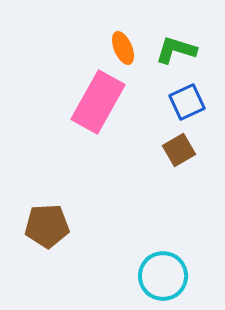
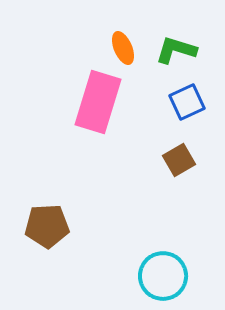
pink rectangle: rotated 12 degrees counterclockwise
brown square: moved 10 px down
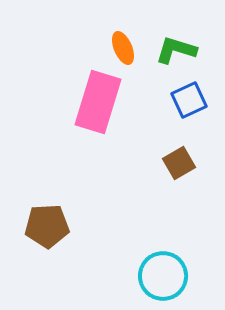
blue square: moved 2 px right, 2 px up
brown square: moved 3 px down
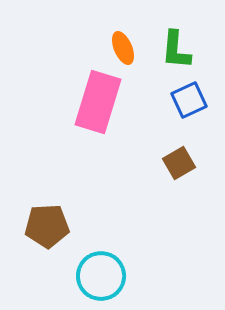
green L-shape: rotated 102 degrees counterclockwise
cyan circle: moved 62 px left
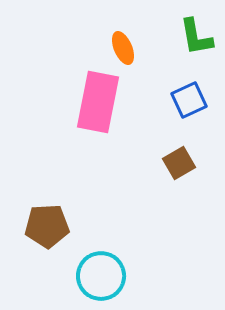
green L-shape: moved 20 px right, 13 px up; rotated 15 degrees counterclockwise
pink rectangle: rotated 6 degrees counterclockwise
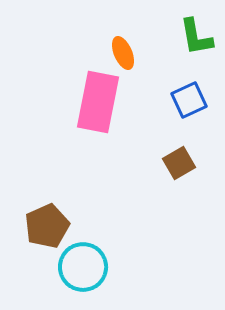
orange ellipse: moved 5 px down
brown pentagon: rotated 21 degrees counterclockwise
cyan circle: moved 18 px left, 9 px up
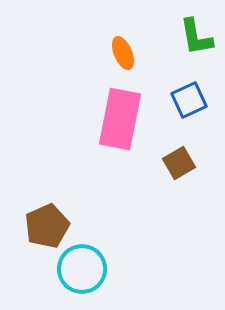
pink rectangle: moved 22 px right, 17 px down
cyan circle: moved 1 px left, 2 px down
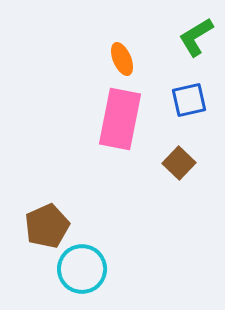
green L-shape: rotated 69 degrees clockwise
orange ellipse: moved 1 px left, 6 px down
blue square: rotated 12 degrees clockwise
brown square: rotated 16 degrees counterclockwise
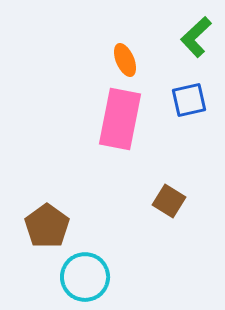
green L-shape: rotated 12 degrees counterclockwise
orange ellipse: moved 3 px right, 1 px down
brown square: moved 10 px left, 38 px down; rotated 12 degrees counterclockwise
brown pentagon: rotated 12 degrees counterclockwise
cyan circle: moved 3 px right, 8 px down
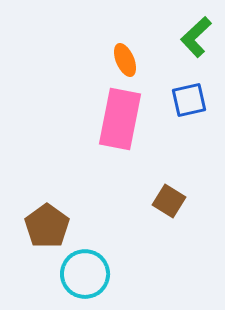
cyan circle: moved 3 px up
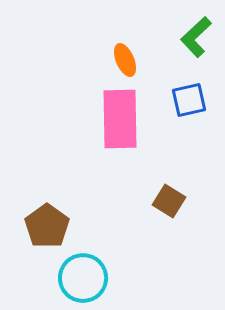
pink rectangle: rotated 12 degrees counterclockwise
cyan circle: moved 2 px left, 4 px down
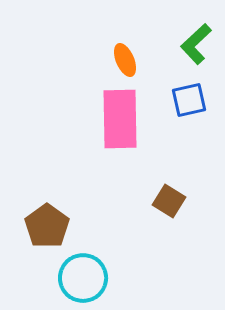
green L-shape: moved 7 px down
